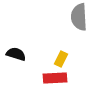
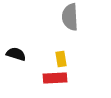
gray semicircle: moved 9 px left
yellow rectangle: rotated 35 degrees counterclockwise
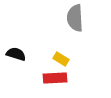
gray semicircle: moved 5 px right, 1 px down
yellow rectangle: rotated 49 degrees counterclockwise
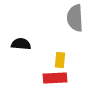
black semicircle: moved 5 px right, 10 px up; rotated 12 degrees counterclockwise
yellow rectangle: moved 1 px left, 1 px down; rotated 63 degrees clockwise
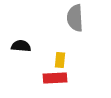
black semicircle: moved 2 px down
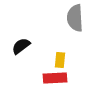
black semicircle: rotated 42 degrees counterclockwise
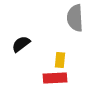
black semicircle: moved 2 px up
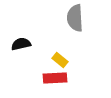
black semicircle: rotated 24 degrees clockwise
yellow rectangle: rotated 56 degrees counterclockwise
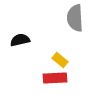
black semicircle: moved 1 px left, 4 px up
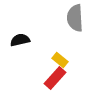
red rectangle: rotated 45 degrees counterclockwise
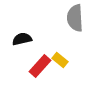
black semicircle: moved 2 px right, 1 px up
red rectangle: moved 15 px left, 12 px up
